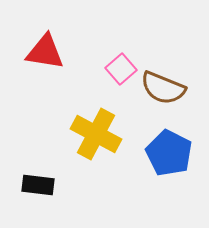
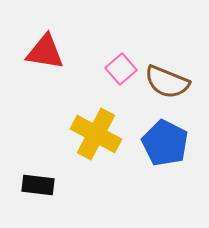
brown semicircle: moved 4 px right, 6 px up
blue pentagon: moved 4 px left, 10 px up
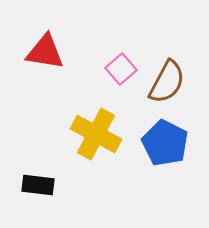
brown semicircle: rotated 84 degrees counterclockwise
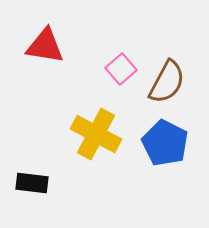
red triangle: moved 6 px up
black rectangle: moved 6 px left, 2 px up
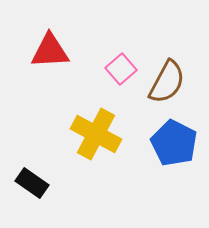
red triangle: moved 5 px right, 5 px down; rotated 12 degrees counterclockwise
blue pentagon: moved 9 px right
black rectangle: rotated 28 degrees clockwise
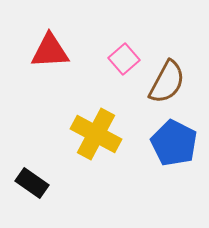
pink square: moved 3 px right, 10 px up
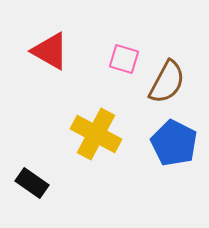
red triangle: rotated 33 degrees clockwise
pink square: rotated 32 degrees counterclockwise
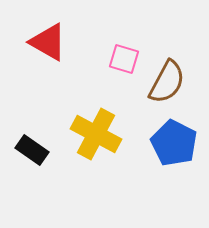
red triangle: moved 2 px left, 9 px up
black rectangle: moved 33 px up
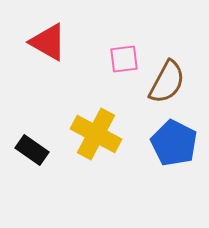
pink square: rotated 24 degrees counterclockwise
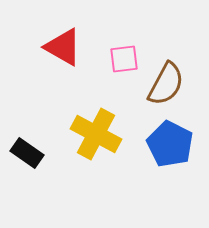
red triangle: moved 15 px right, 5 px down
brown semicircle: moved 1 px left, 2 px down
blue pentagon: moved 4 px left, 1 px down
black rectangle: moved 5 px left, 3 px down
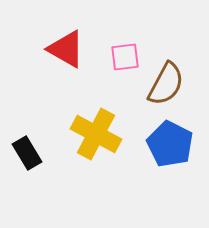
red triangle: moved 3 px right, 2 px down
pink square: moved 1 px right, 2 px up
black rectangle: rotated 24 degrees clockwise
